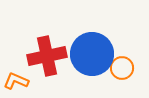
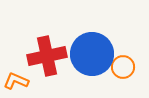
orange circle: moved 1 px right, 1 px up
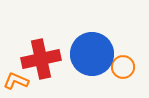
red cross: moved 6 px left, 3 px down
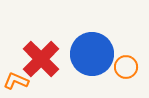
red cross: rotated 33 degrees counterclockwise
orange circle: moved 3 px right
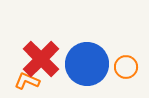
blue circle: moved 5 px left, 10 px down
orange L-shape: moved 11 px right
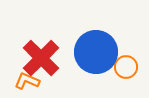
red cross: moved 1 px up
blue circle: moved 9 px right, 12 px up
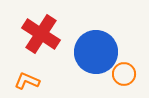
red cross: moved 24 px up; rotated 12 degrees counterclockwise
orange circle: moved 2 px left, 7 px down
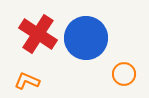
red cross: moved 3 px left
blue circle: moved 10 px left, 14 px up
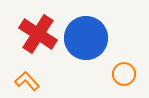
orange L-shape: rotated 25 degrees clockwise
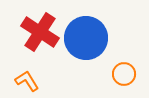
red cross: moved 2 px right, 2 px up
orange L-shape: rotated 10 degrees clockwise
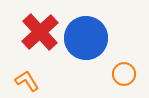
red cross: rotated 15 degrees clockwise
